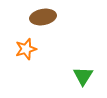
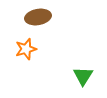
brown ellipse: moved 5 px left
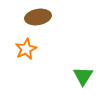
orange star: rotated 10 degrees counterclockwise
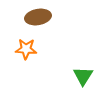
orange star: rotated 30 degrees clockwise
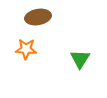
green triangle: moved 3 px left, 17 px up
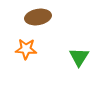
green triangle: moved 1 px left, 2 px up
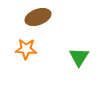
brown ellipse: rotated 10 degrees counterclockwise
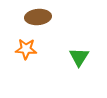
brown ellipse: rotated 15 degrees clockwise
